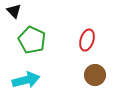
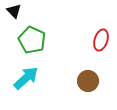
red ellipse: moved 14 px right
brown circle: moved 7 px left, 6 px down
cyan arrow: moved 2 px up; rotated 28 degrees counterclockwise
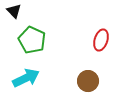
cyan arrow: rotated 16 degrees clockwise
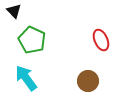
red ellipse: rotated 40 degrees counterclockwise
cyan arrow: rotated 100 degrees counterclockwise
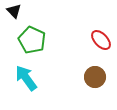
red ellipse: rotated 20 degrees counterclockwise
brown circle: moved 7 px right, 4 px up
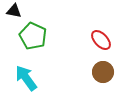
black triangle: rotated 35 degrees counterclockwise
green pentagon: moved 1 px right, 4 px up
brown circle: moved 8 px right, 5 px up
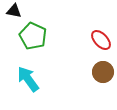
cyan arrow: moved 2 px right, 1 px down
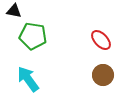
green pentagon: rotated 16 degrees counterclockwise
brown circle: moved 3 px down
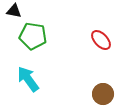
brown circle: moved 19 px down
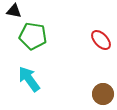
cyan arrow: moved 1 px right
